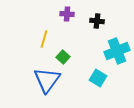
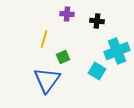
green square: rotated 24 degrees clockwise
cyan square: moved 1 px left, 7 px up
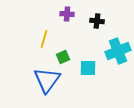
cyan cross: moved 1 px right
cyan square: moved 9 px left, 3 px up; rotated 30 degrees counterclockwise
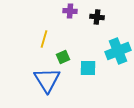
purple cross: moved 3 px right, 3 px up
black cross: moved 4 px up
blue triangle: rotated 8 degrees counterclockwise
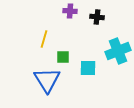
green square: rotated 24 degrees clockwise
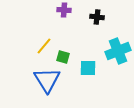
purple cross: moved 6 px left, 1 px up
yellow line: moved 7 px down; rotated 24 degrees clockwise
green square: rotated 16 degrees clockwise
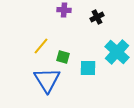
black cross: rotated 32 degrees counterclockwise
yellow line: moved 3 px left
cyan cross: moved 1 px left, 1 px down; rotated 25 degrees counterclockwise
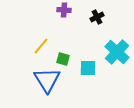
green square: moved 2 px down
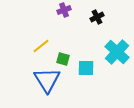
purple cross: rotated 24 degrees counterclockwise
yellow line: rotated 12 degrees clockwise
cyan square: moved 2 px left
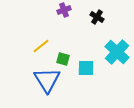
black cross: rotated 32 degrees counterclockwise
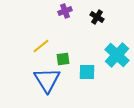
purple cross: moved 1 px right, 1 px down
cyan cross: moved 3 px down
green square: rotated 24 degrees counterclockwise
cyan square: moved 1 px right, 4 px down
